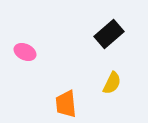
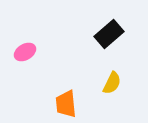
pink ellipse: rotated 55 degrees counterclockwise
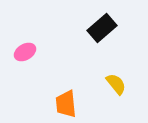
black rectangle: moved 7 px left, 6 px up
yellow semicircle: moved 4 px right, 1 px down; rotated 65 degrees counterclockwise
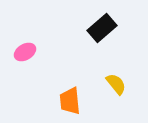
orange trapezoid: moved 4 px right, 3 px up
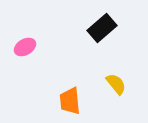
pink ellipse: moved 5 px up
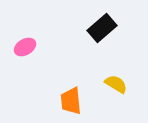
yellow semicircle: rotated 20 degrees counterclockwise
orange trapezoid: moved 1 px right
